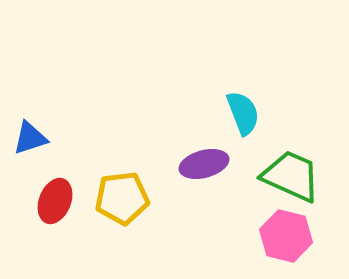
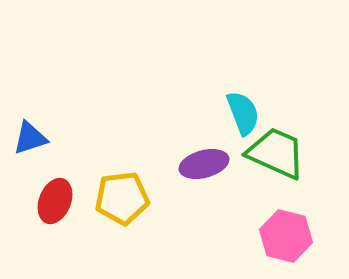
green trapezoid: moved 15 px left, 23 px up
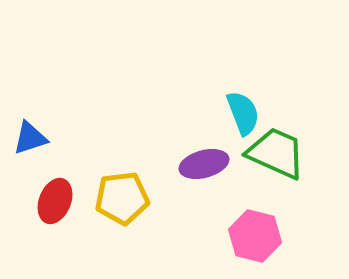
pink hexagon: moved 31 px left
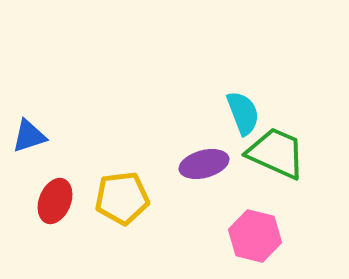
blue triangle: moved 1 px left, 2 px up
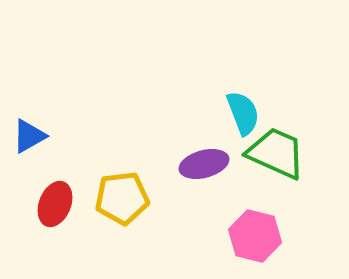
blue triangle: rotated 12 degrees counterclockwise
red ellipse: moved 3 px down
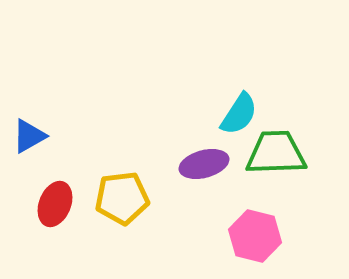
cyan semicircle: moved 4 px left, 1 px down; rotated 54 degrees clockwise
green trapezoid: rotated 26 degrees counterclockwise
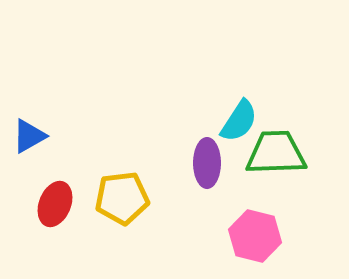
cyan semicircle: moved 7 px down
purple ellipse: moved 3 px right, 1 px up; rotated 75 degrees counterclockwise
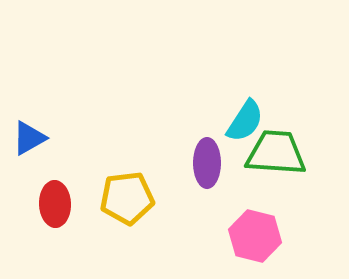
cyan semicircle: moved 6 px right
blue triangle: moved 2 px down
green trapezoid: rotated 6 degrees clockwise
yellow pentagon: moved 5 px right
red ellipse: rotated 24 degrees counterclockwise
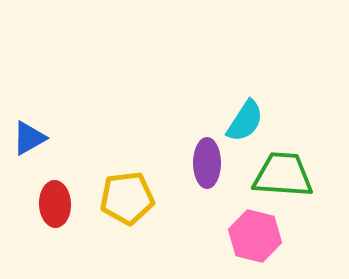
green trapezoid: moved 7 px right, 22 px down
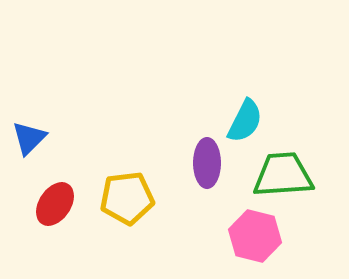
cyan semicircle: rotated 6 degrees counterclockwise
blue triangle: rotated 15 degrees counterclockwise
green trapezoid: rotated 8 degrees counterclockwise
red ellipse: rotated 36 degrees clockwise
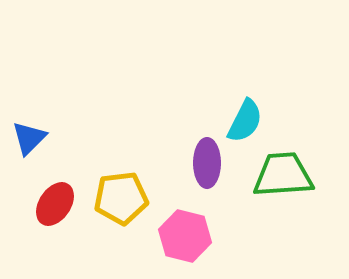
yellow pentagon: moved 6 px left
pink hexagon: moved 70 px left
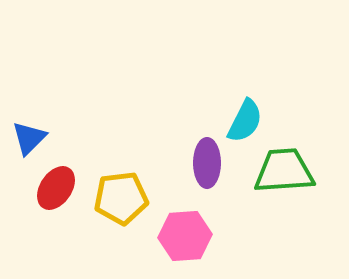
green trapezoid: moved 1 px right, 4 px up
red ellipse: moved 1 px right, 16 px up
pink hexagon: rotated 18 degrees counterclockwise
